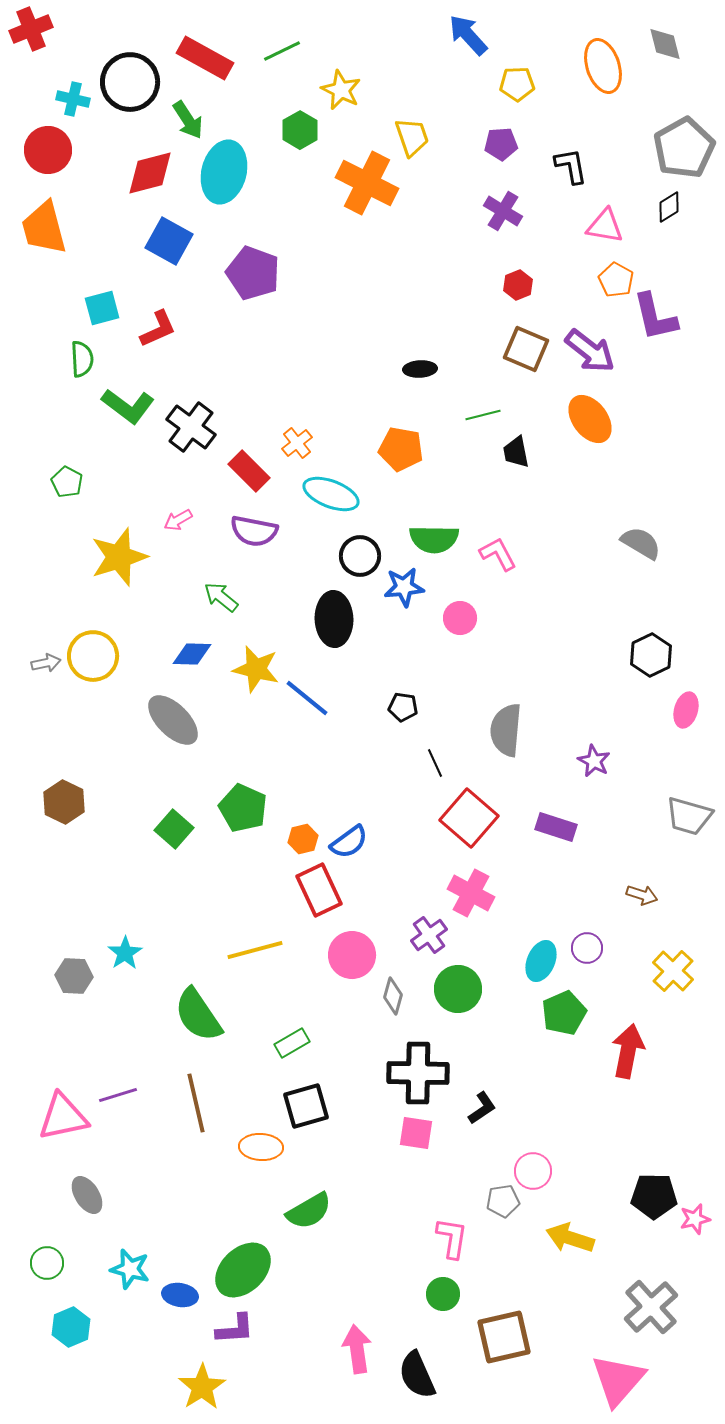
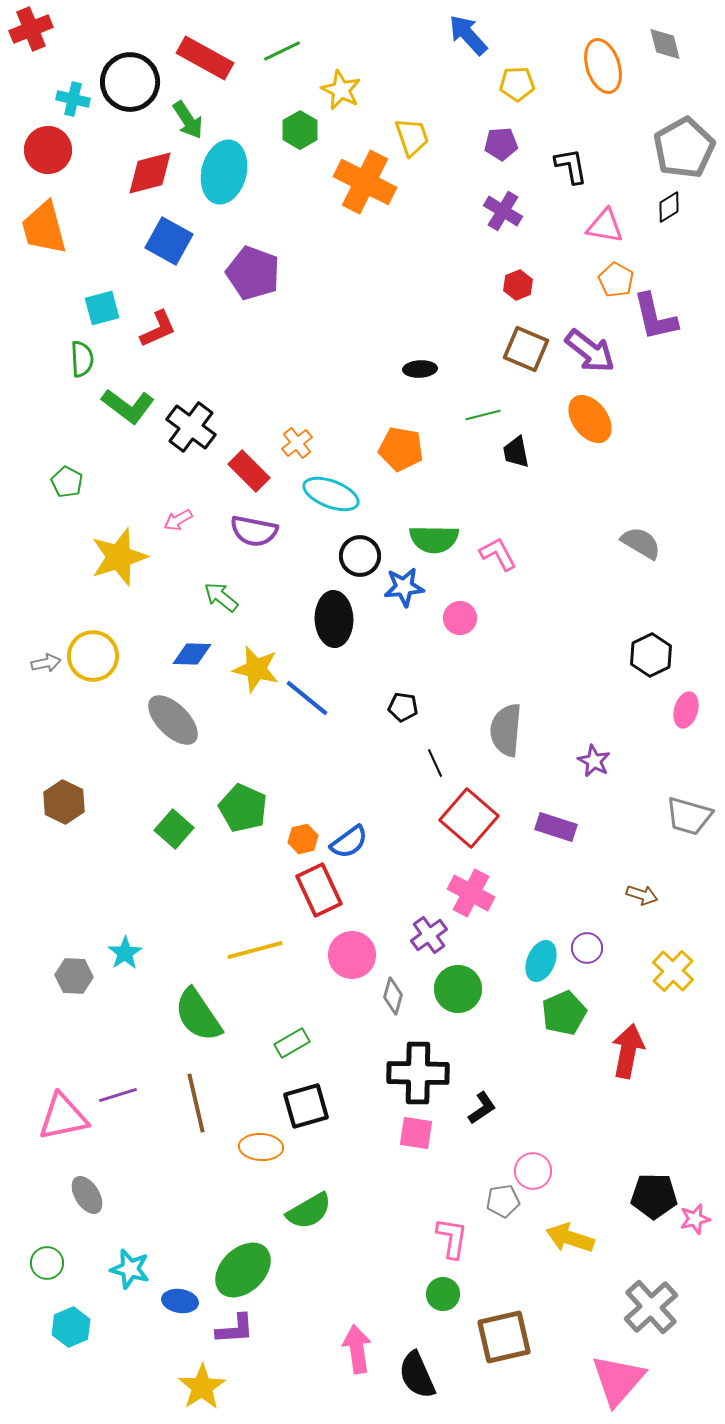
orange cross at (367, 183): moved 2 px left, 1 px up
blue ellipse at (180, 1295): moved 6 px down
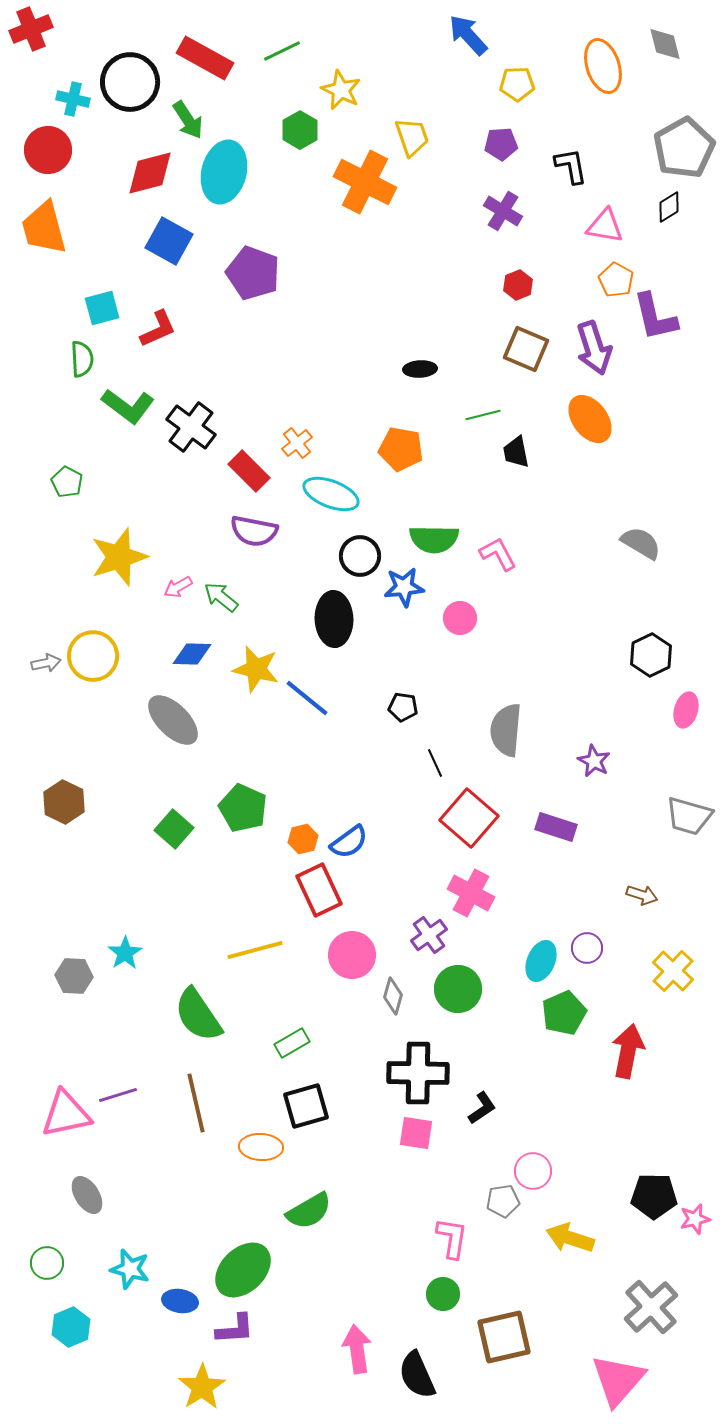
purple arrow at (590, 351): moved 4 px right, 3 px up; rotated 34 degrees clockwise
pink arrow at (178, 520): moved 67 px down
pink triangle at (63, 1117): moved 3 px right, 3 px up
